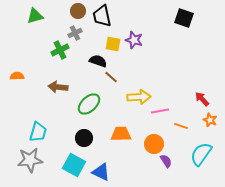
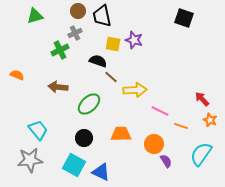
orange semicircle: moved 1 px up; rotated 24 degrees clockwise
yellow arrow: moved 4 px left, 7 px up
pink line: rotated 36 degrees clockwise
cyan trapezoid: moved 2 px up; rotated 55 degrees counterclockwise
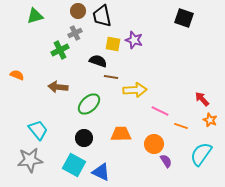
brown line: rotated 32 degrees counterclockwise
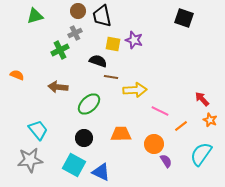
orange line: rotated 56 degrees counterclockwise
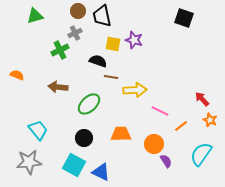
gray star: moved 1 px left, 2 px down
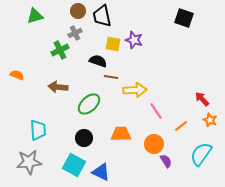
pink line: moved 4 px left; rotated 30 degrees clockwise
cyan trapezoid: rotated 35 degrees clockwise
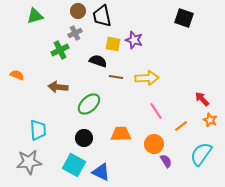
brown line: moved 5 px right
yellow arrow: moved 12 px right, 12 px up
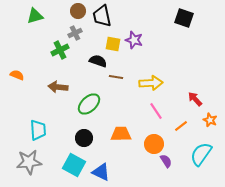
yellow arrow: moved 4 px right, 5 px down
red arrow: moved 7 px left
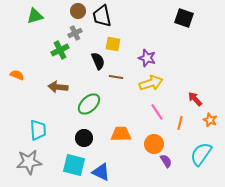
purple star: moved 13 px right, 18 px down
black semicircle: rotated 48 degrees clockwise
yellow arrow: rotated 15 degrees counterclockwise
pink line: moved 1 px right, 1 px down
orange line: moved 1 px left, 3 px up; rotated 40 degrees counterclockwise
cyan square: rotated 15 degrees counterclockwise
